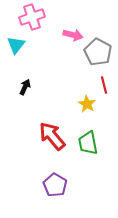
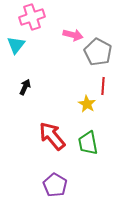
red line: moved 1 px left, 1 px down; rotated 18 degrees clockwise
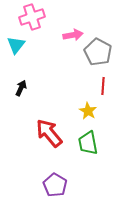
pink arrow: rotated 24 degrees counterclockwise
black arrow: moved 4 px left, 1 px down
yellow star: moved 1 px right, 7 px down
red arrow: moved 3 px left, 3 px up
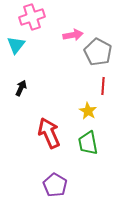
red arrow: rotated 16 degrees clockwise
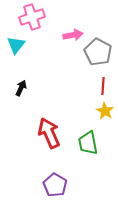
yellow star: moved 17 px right
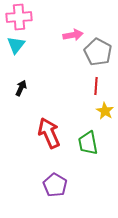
pink cross: moved 13 px left; rotated 15 degrees clockwise
red line: moved 7 px left
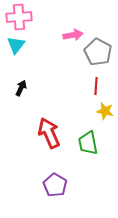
yellow star: rotated 18 degrees counterclockwise
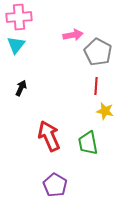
red arrow: moved 3 px down
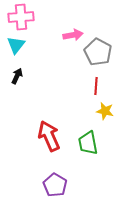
pink cross: moved 2 px right
black arrow: moved 4 px left, 12 px up
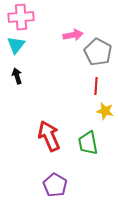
black arrow: rotated 42 degrees counterclockwise
